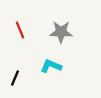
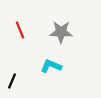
black line: moved 3 px left, 3 px down
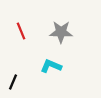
red line: moved 1 px right, 1 px down
black line: moved 1 px right, 1 px down
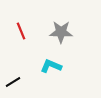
black line: rotated 35 degrees clockwise
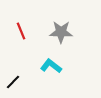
cyan L-shape: rotated 15 degrees clockwise
black line: rotated 14 degrees counterclockwise
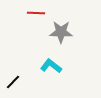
red line: moved 15 px right, 18 px up; rotated 66 degrees counterclockwise
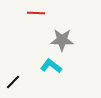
gray star: moved 1 px right, 8 px down
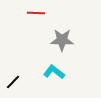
cyan L-shape: moved 3 px right, 6 px down
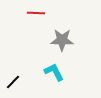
cyan L-shape: rotated 25 degrees clockwise
